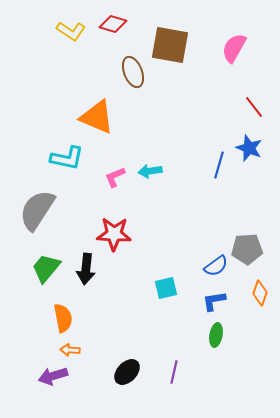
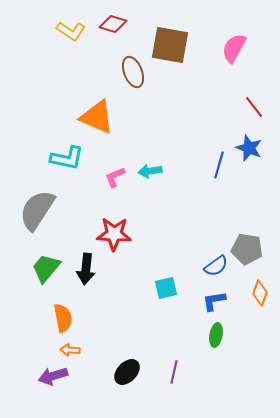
gray pentagon: rotated 12 degrees clockwise
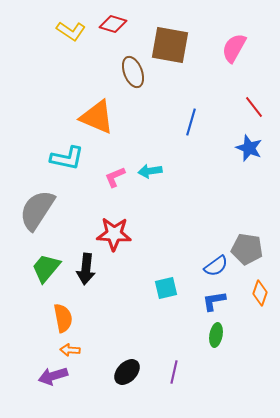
blue line: moved 28 px left, 43 px up
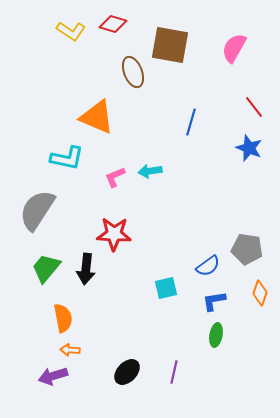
blue semicircle: moved 8 px left
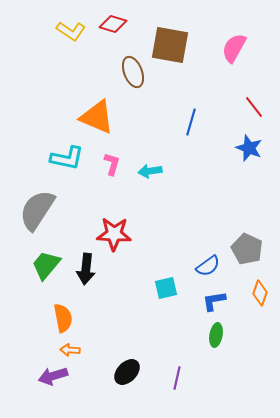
pink L-shape: moved 3 px left, 13 px up; rotated 130 degrees clockwise
gray pentagon: rotated 16 degrees clockwise
green trapezoid: moved 3 px up
purple line: moved 3 px right, 6 px down
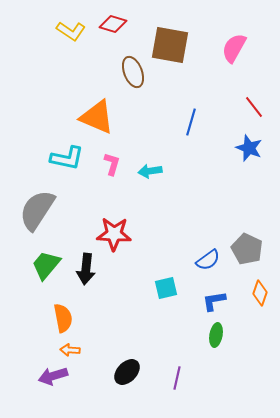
blue semicircle: moved 6 px up
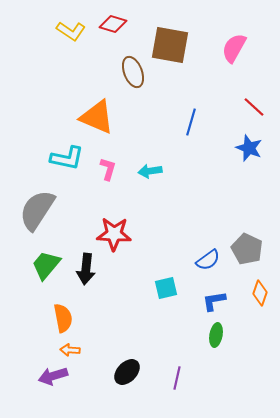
red line: rotated 10 degrees counterclockwise
pink L-shape: moved 4 px left, 5 px down
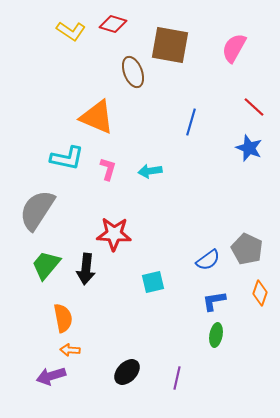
cyan square: moved 13 px left, 6 px up
purple arrow: moved 2 px left
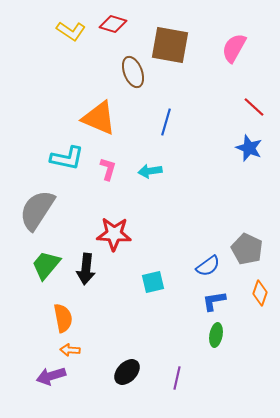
orange triangle: moved 2 px right, 1 px down
blue line: moved 25 px left
blue semicircle: moved 6 px down
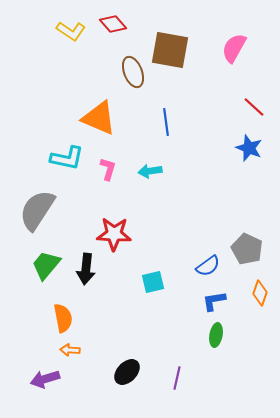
red diamond: rotated 32 degrees clockwise
brown square: moved 5 px down
blue line: rotated 24 degrees counterclockwise
purple arrow: moved 6 px left, 3 px down
